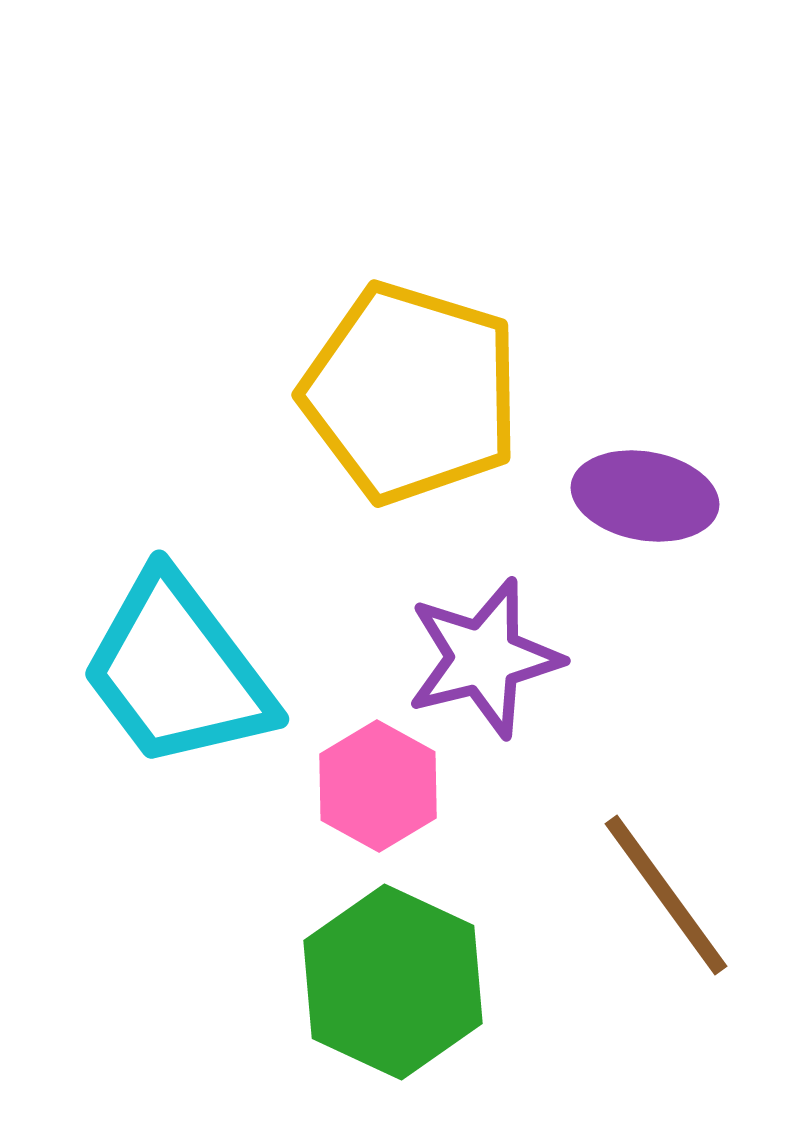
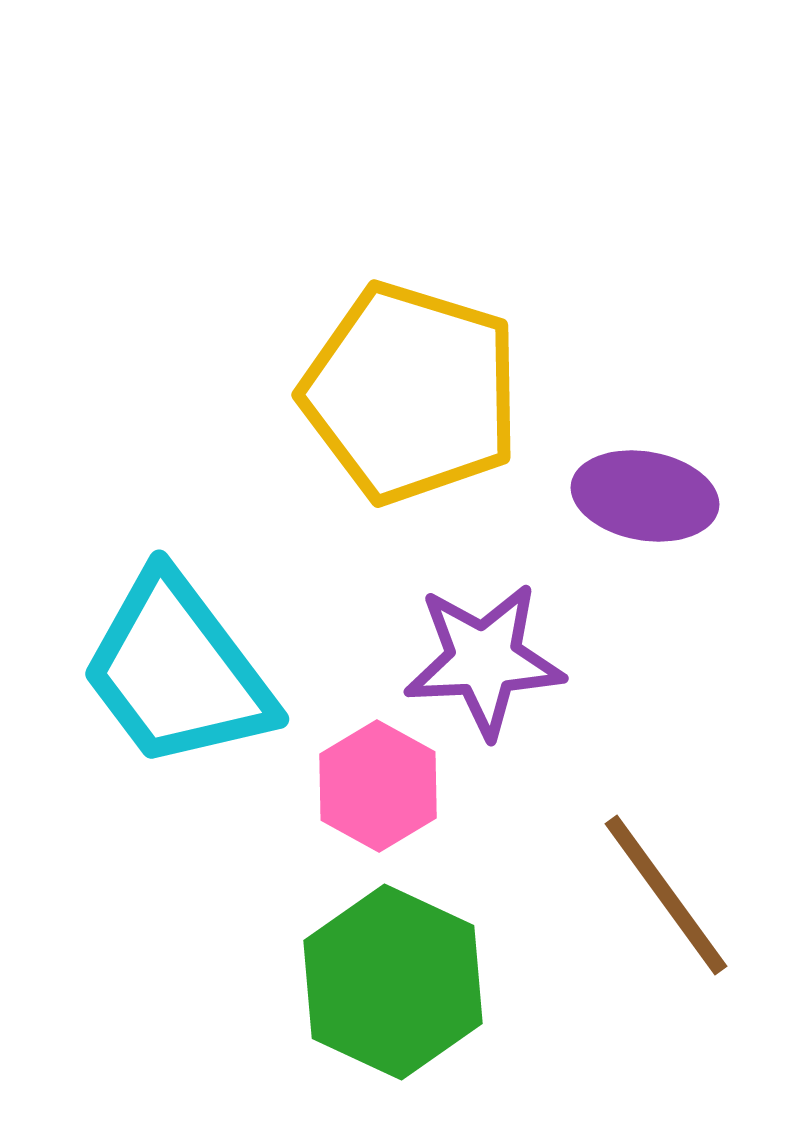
purple star: moved 2 px down; rotated 11 degrees clockwise
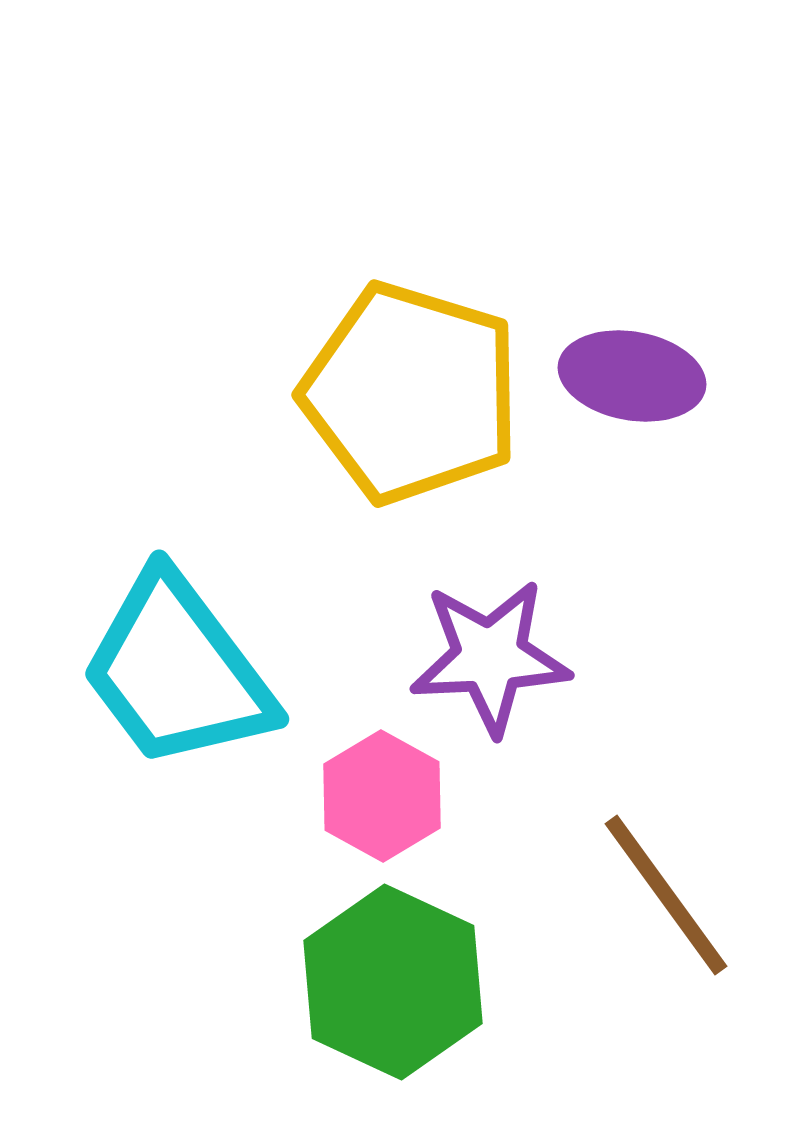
purple ellipse: moved 13 px left, 120 px up
purple star: moved 6 px right, 3 px up
pink hexagon: moved 4 px right, 10 px down
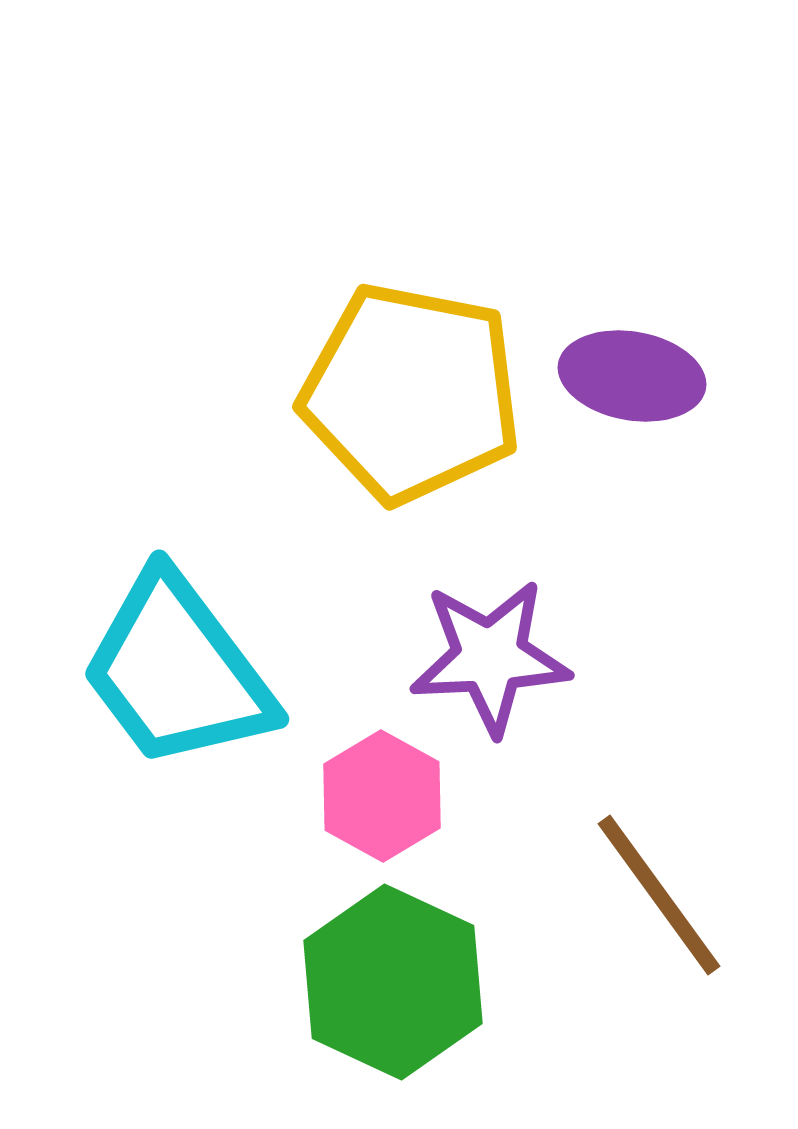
yellow pentagon: rotated 6 degrees counterclockwise
brown line: moved 7 px left
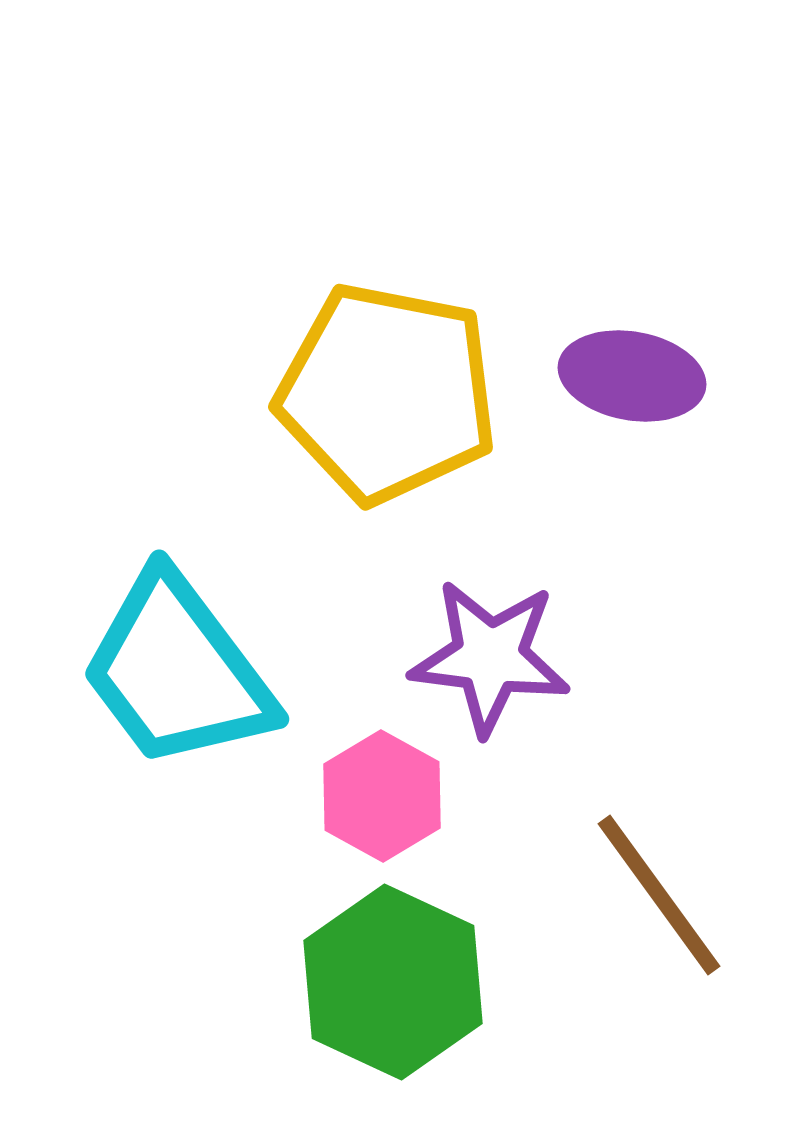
yellow pentagon: moved 24 px left
purple star: rotated 10 degrees clockwise
